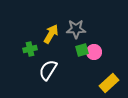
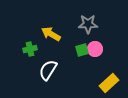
gray star: moved 12 px right, 5 px up
yellow arrow: rotated 90 degrees counterclockwise
pink circle: moved 1 px right, 3 px up
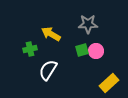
pink circle: moved 1 px right, 2 px down
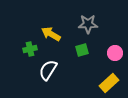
pink circle: moved 19 px right, 2 px down
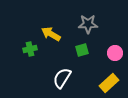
white semicircle: moved 14 px right, 8 px down
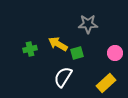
yellow arrow: moved 7 px right, 10 px down
green square: moved 5 px left, 3 px down
white semicircle: moved 1 px right, 1 px up
yellow rectangle: moved 3 px left
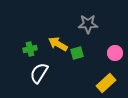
white semicircle: moved 24 px left, 4 px up
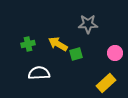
green cross: moved 2 px left, 5 px up
green square: moved 1 px left, 1 px down
white semicircle: rotated 55 degrees clockwise
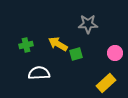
green cross: moved 2 px left, 1 px down
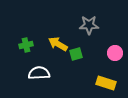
gray star: moved 1 px right, 1 px down
yellow rectangle: rotated 60 degrees clockwise
